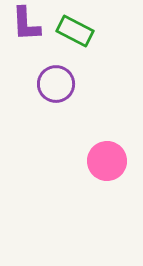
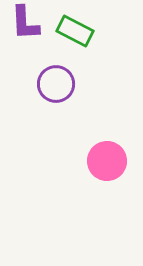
purple L-shape: moved 1 px left, 1 px up
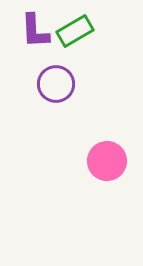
purple L-shape: moved 10 px right, 8 px down
green rectangle: rotated 57 degrees counterclockwise
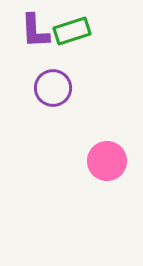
green rectangle: moved 3 px left; rotated 12 degrees clockwise
purple circle: moved 3 px left, 4 px down
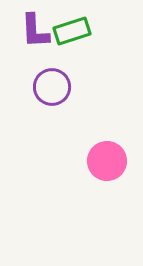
purple circle: moved 1 px left, 1 px up
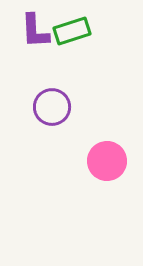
purple circle: moved 20 px down
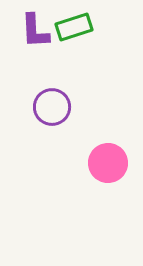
green rectangle: moved 2 px right, 4 px up
pink circle: moved 1 px right, 2 px down
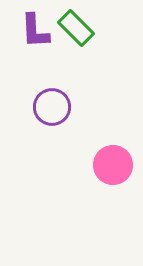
green rectangle: moved 2 px right, 1 px down; rotated 63 degrees clockwise
pink circle: moved 5 px right, 2 px down
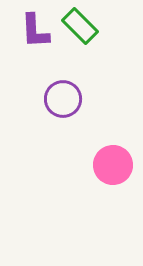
green rectangle: moved 4 px right, 2 px up
purple circle: moved 11 px right, 8 px up
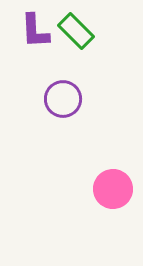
green rectangle: moved 4 px left, 5 px down
pink circle: moved 24 px down
